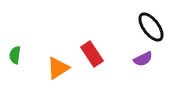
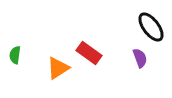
red rectangle: moved 3 px left, 1 px up; rotated 20 degrees counterclockwise
purple semicircle: moved 3 px left, 1 px up; rotated 84 degrees counterclockwise
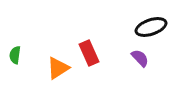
black ellipse: rotated 72 degrees counterclockwise
red rectangle: rotated 30 degrees clockwise
purple semicircle: rotated 24 degrees counterclockwise
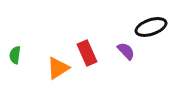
red rectangle: moved 2 px left
purple semicircle: moved 14 px left, 7 px up
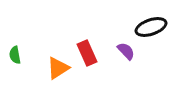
green semicircle: rotated 18 degrees counterclockwise
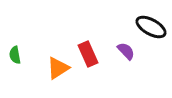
black ellipse: rotated 48 degrees clockwise
red rectangle: moved 1 px right, 1 px down
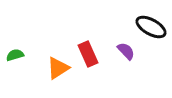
green semicircle: rotated 84 degrees clockwise
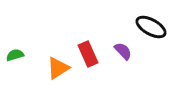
purple semicircle: moved 3 px left
